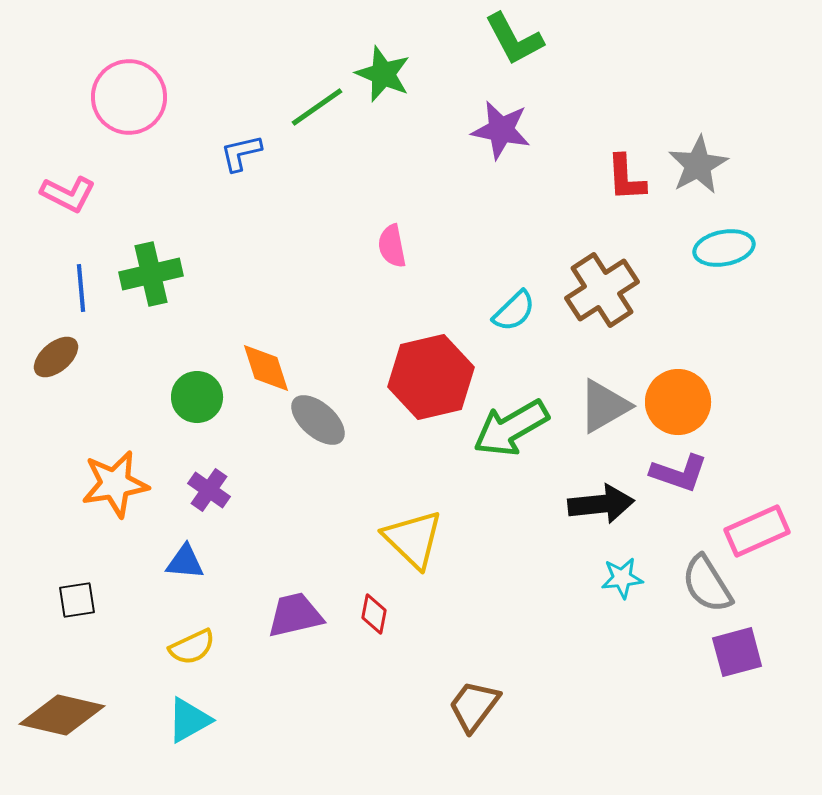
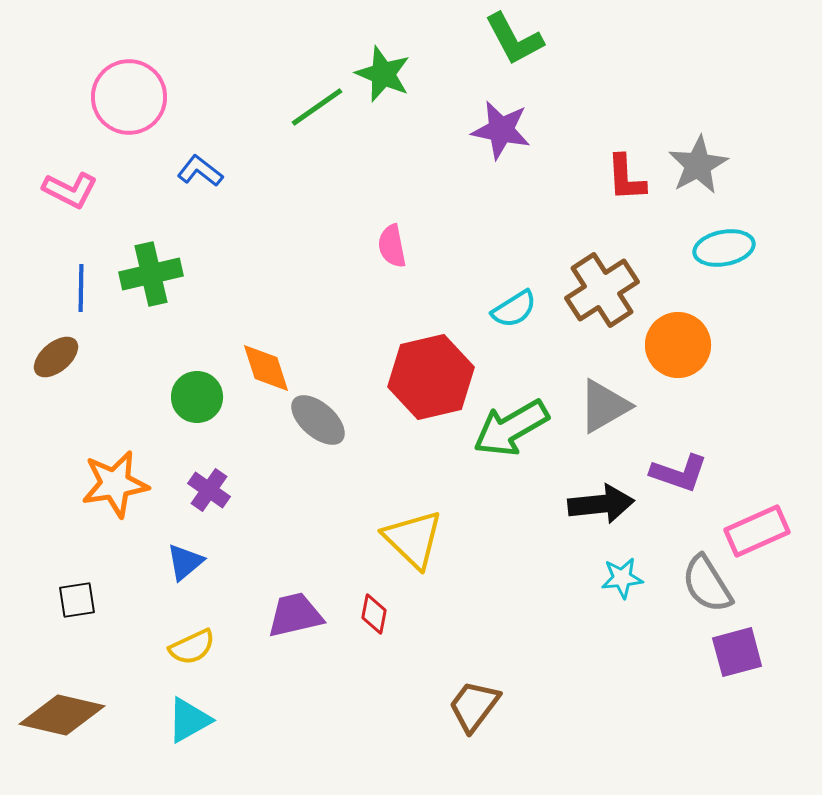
blue L-shape: moved 41 px left, 18 px down; rotated 51 degrees clockwise
pink L-shape: moved 2 px right, 4 px up
blue line: rotated 6 degrees clockwise
cyan semicircle: moved 2 px up; rotated 12 degrees clockwise
orange circle: moved 57 px up
blue triangle: rotated 45 degrees counterclockwise
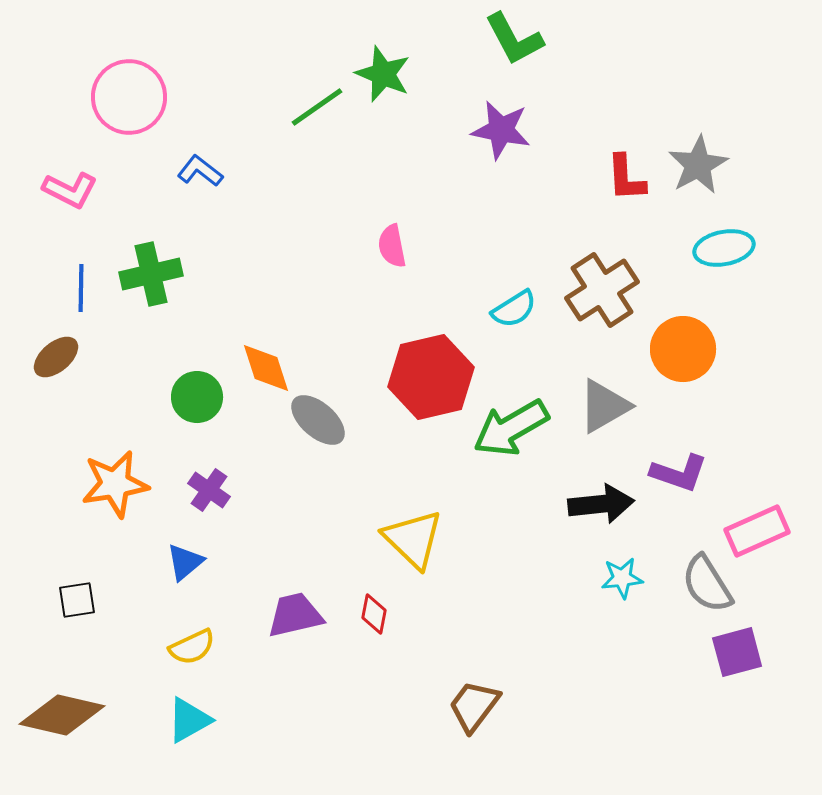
orange circle: moved 5 px right, 4 px down
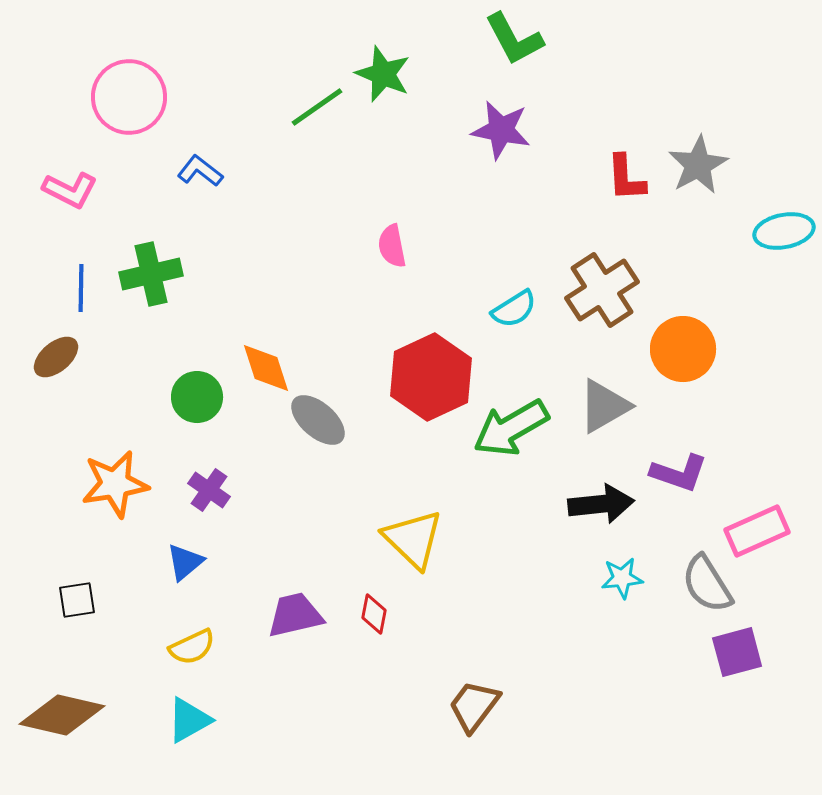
cyan ellipse: moved 60 px right, 17 px up
red hexagon: rotated 12 degrees counterclockwise
